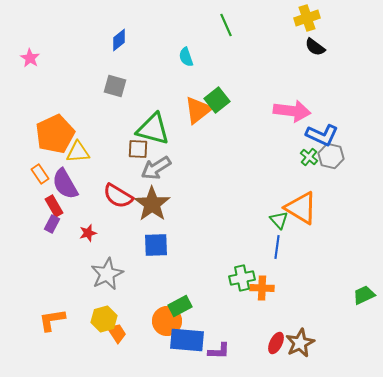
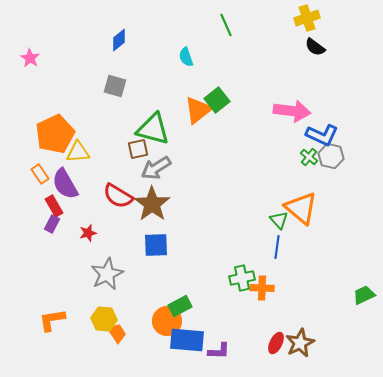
brown square at (138, 149): rotated 15 degrees counterclockwise
orange triangle at (301, 208): rotated 9 degrees clockwise
yellow hexagon at (104, 319): rotated 20 degrees clockwise
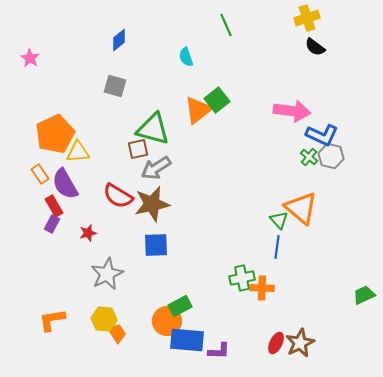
brown star at (152, 204): rotated 24 degrees clockwise
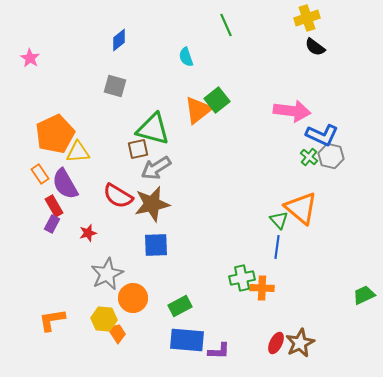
orange circle at (167, 321): moved 34 px left, 23 px up
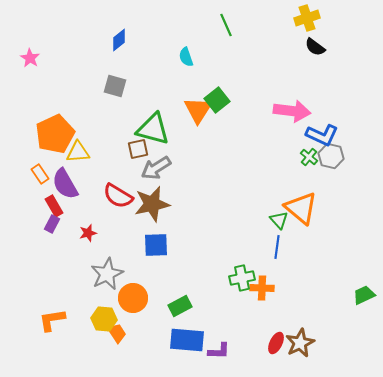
orange triangle at (198, 110): rotated 20 degrees counterclockwise
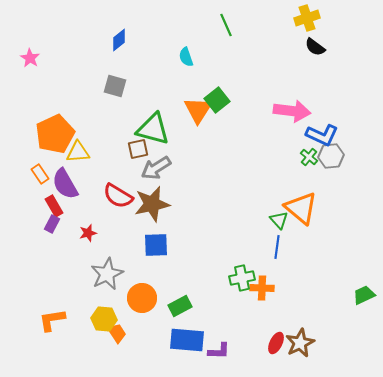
gray hexagon at (331, 156): rotated 20 degrees counterclockwise
orange circle at (133, 298): moved 9 px right
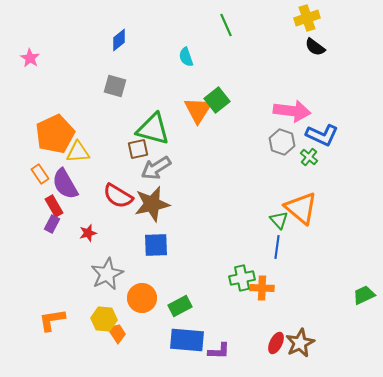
gray hexagon at (331, 156): moved 49 px left, 14 px up; rotated 25 degrees clockwise
